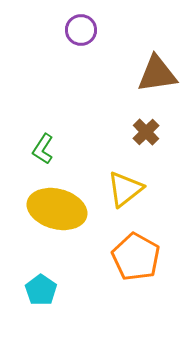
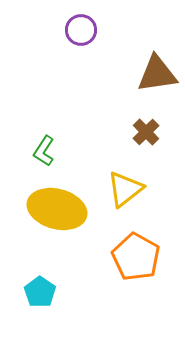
green L-shape: moved 1 px right, 2 px down
cyan pentagon: moved 1 px left, 2 px down
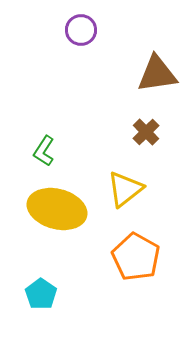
cyan pentagon: moved 1 px right, 2 px down
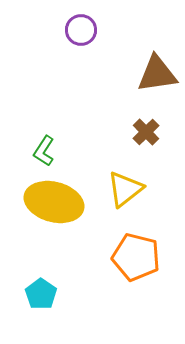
yellow ellipse: moved 3 px left, 7 px up
orange pentagon: rotated 15 degrees counterclockwise
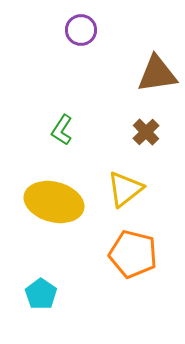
green L-shape: moved 18 px right, 21 px up
orange pentagon: moved 3 px left, 3 px up
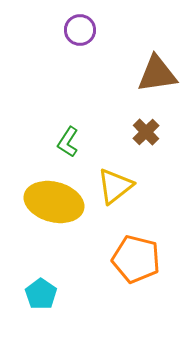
purple circle: moved 1 px left
green L-shape: moved 6 px right, 12 px down
yellow triangle: moved 10 px left, 3 px up
orange pentagon: moved 3 px right, 5 px down
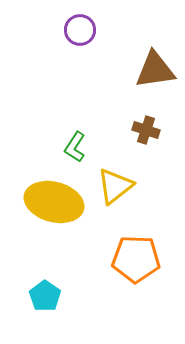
brown triangle: moved 2 px left, 4 px up
brown cross: moved 2 px up; rotated 28 degrees counterclockwise
green L-shape: moved 7 px right, 5 px down
orange pentagon: rotated 12 degrees counterclockwise
cyan pentagon: moved 4 px right, 2 px down
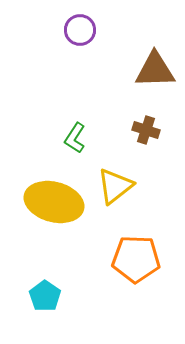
brown triangle: rotated 6 degrees clockwise
green L-shape: moved 9 px up
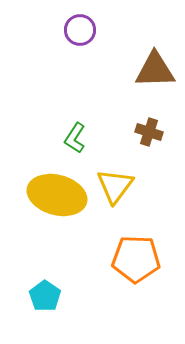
brown cross: moved 3 px right, 2 px down
yellow triangle: rotated 15 degrees counterclockwise
yellow ellipse: moved 3 px right, 7 px up
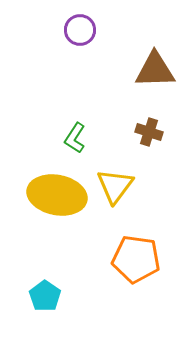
yellow ellipse: rotated 4 degrees counterclockwise
orange pentagon: rotated 6 degrees clockwise
